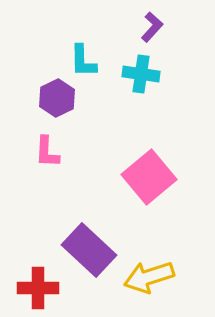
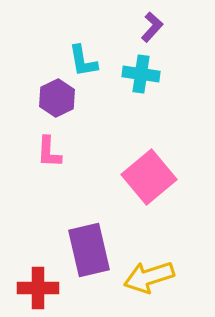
cyan L-shape: rotated 9 degrees counterclockwise
pink L-shape: moved 2 px right
purple rectangle: rotated 34 degrees clockwise
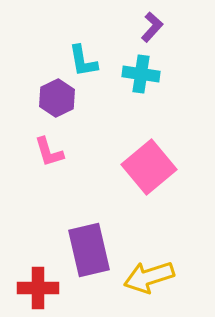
pink L-shape: rotated 20 degrees counterclockwise
pink square: moved 10 px up
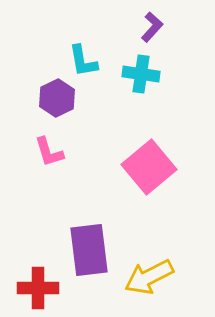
purple rectangle: rotated 6 degrees clockwise
yellow arrow: rotated 9 degrees counterclockwise
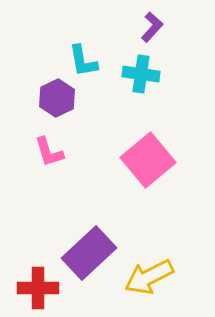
pink square: moved 1 px left, 7 px up
purple rectangle: moved 3 px down; rotated 54 degrees clockwise
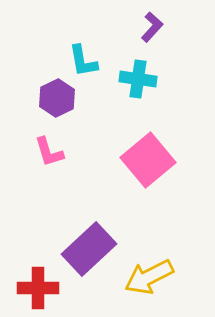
cyan cross: moved 3 px left, 5 px down
purple rectangle: moved 4 px up
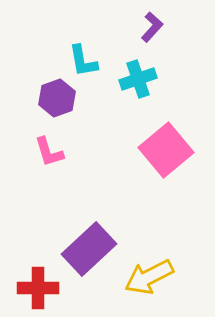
cyan cross: rotated 27 degrees counterclockwise
purple hexagon: rotated 6 degrees clockwise
pink square: moved 18 px right, 10 px up
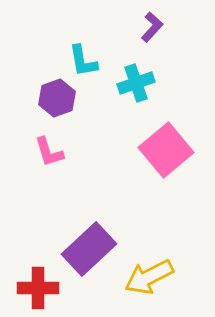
cyan cross: moved 2 px left, 4 px down
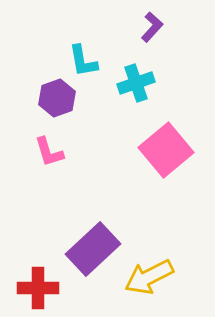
purple rectangle: moved 4 px right
